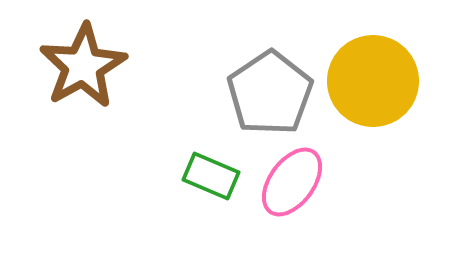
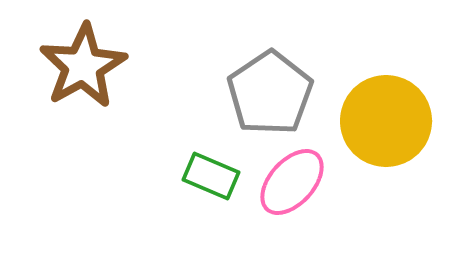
yellow circle: moved 13 px right, 40 px down
pink ellipse: rotated 6 degrees clockwise
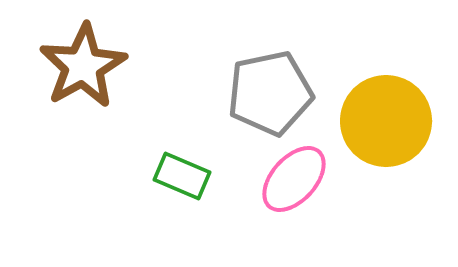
gray pentagon: rotated 22 degrees clockwise
green rectangle: moved 29 px left
pink ellipse: moved 2 px right, 3 px up
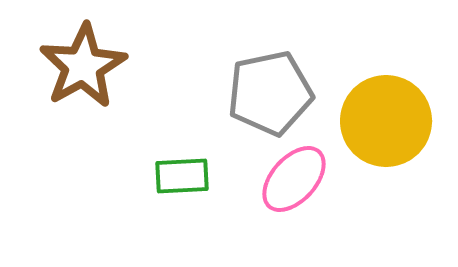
green rectangle: rotated 26 degrees counterclockwise
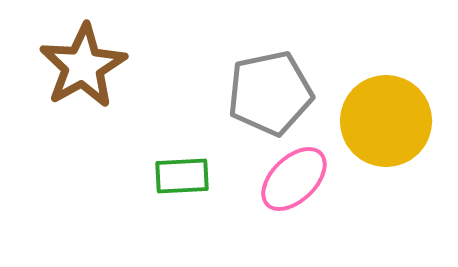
pink ellipse: rotated 4 degrees clockwise
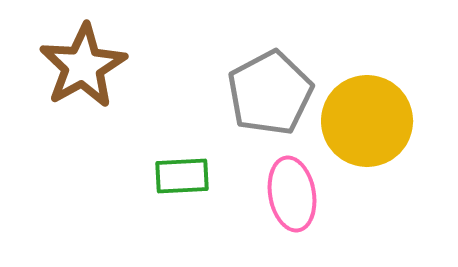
gray pentagon: rotated 16 degrees counterclockwise
yellow circle: moved 19 px left
pink ellipse: moved 2 px left, 15 px down; rotated 56 degrees counterclockwise
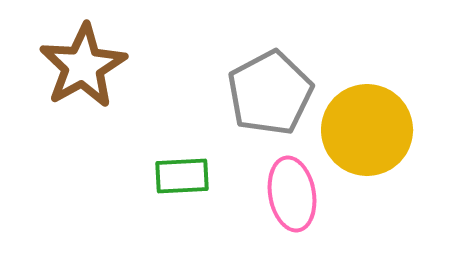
yellow circle: moved 9 px down
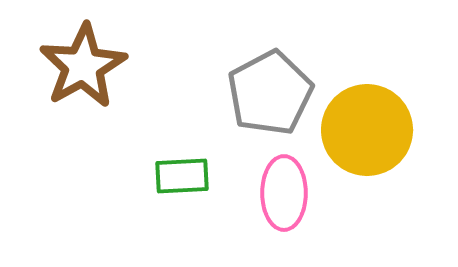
pink ellipse: moved 8 px left, 1 px up; rotated 10 degrees clockwise
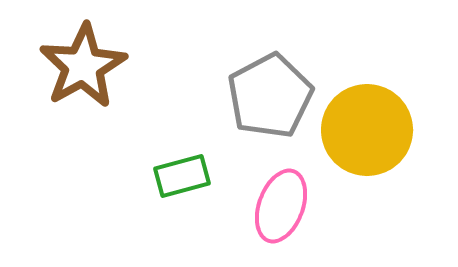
gray pentagon: moved 3 px down
green rectangle: rotated 12 degrees counterclockwise
pink ellipse: moved 3 px left, 13 px down; rotated 20 degrees clockwise
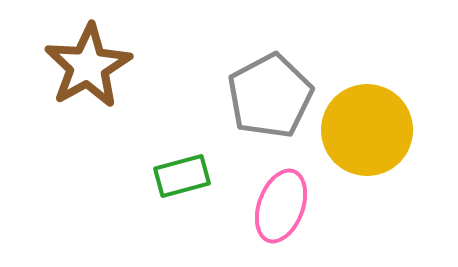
brown star: moved 5 px right
